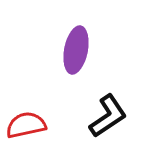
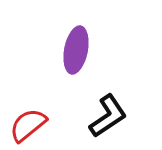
red semicircle: moved 2 px right; rotated 27 degrees counterclockwise
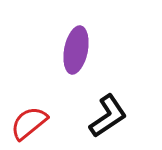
red semicircle: moved 1 px right, 2 px up
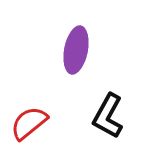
black L-shape: rotated 153 degrees clockwise
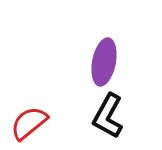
purple ellipse: moved 28 px right, 12 px down
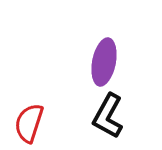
red semicircle: rotated 33 degrees counterclockwise
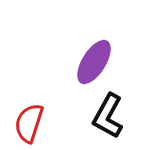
purple ellipse: moved 10 px left; rotated 21 degrees clockwise
